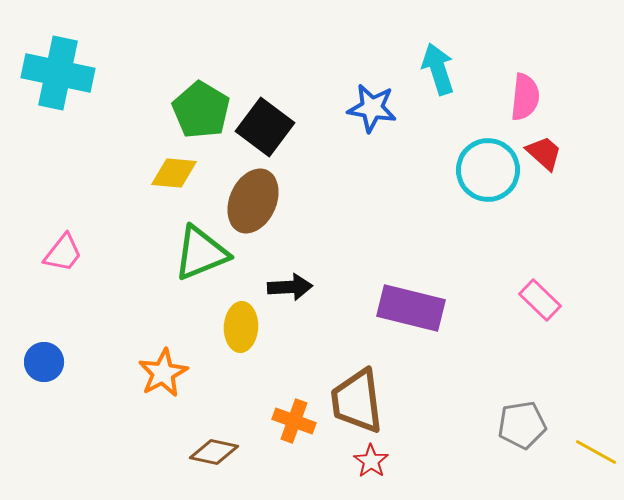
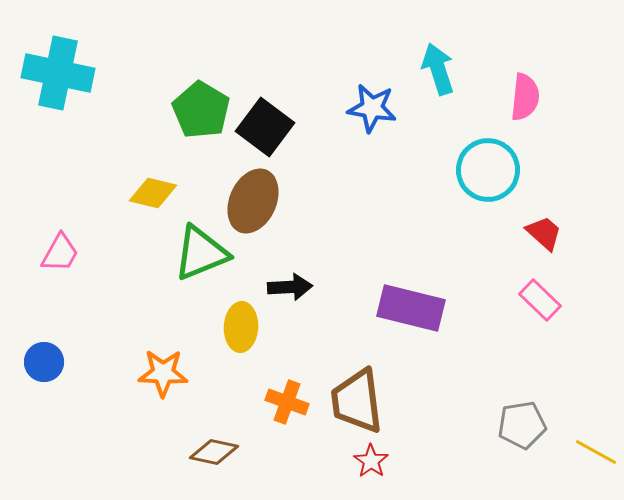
red trapezoid: moved 80 px down
yellow diamond: moved 21 px left, 20 px down; rotated 9 degrees clockwise
pink trapezoid: moved 3 px left; rotated 9 degrees counterclockwise
orange star: rotated 30 degrees clockwise
orange cross: moved 7 px left, 19 px up
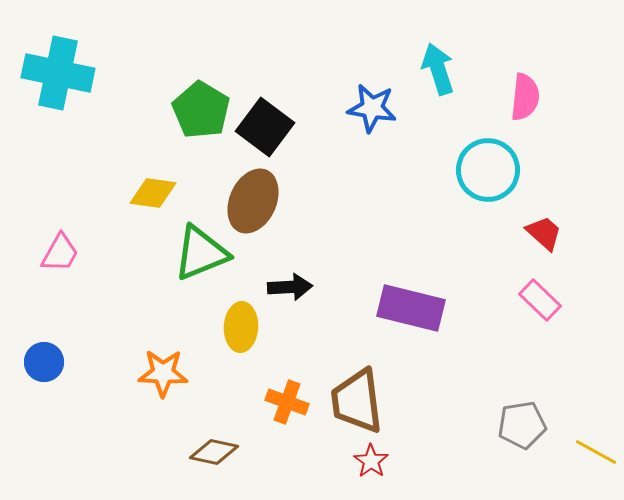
yellow diamond: rotated 6 degrees counterclockwise
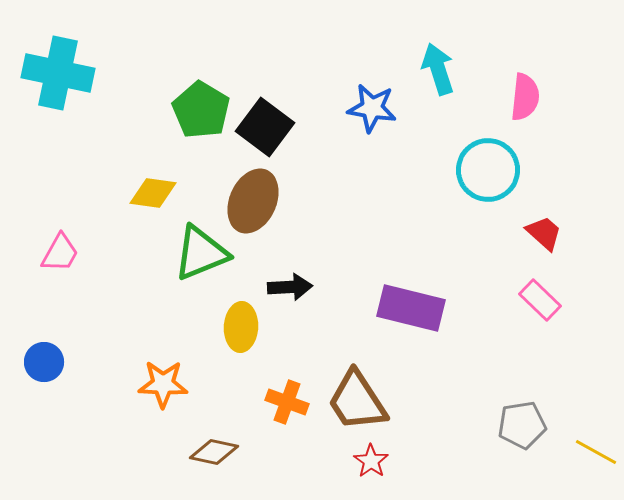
orange star: moved 11 px down
brown trapezoid: rotated 26 degrees counterclockwise
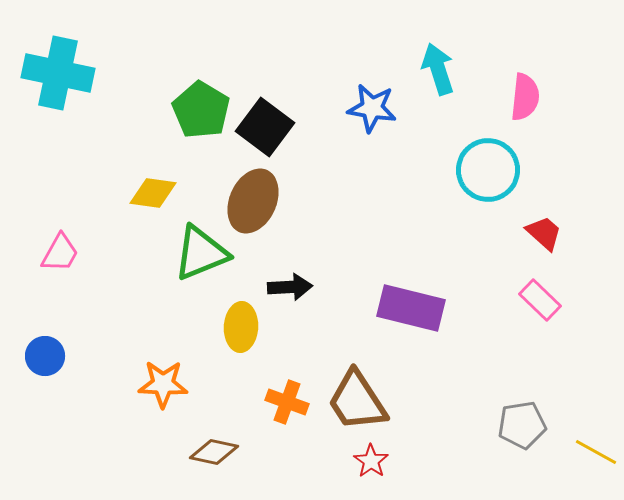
blue circle: moved 1 px right, 6 px up
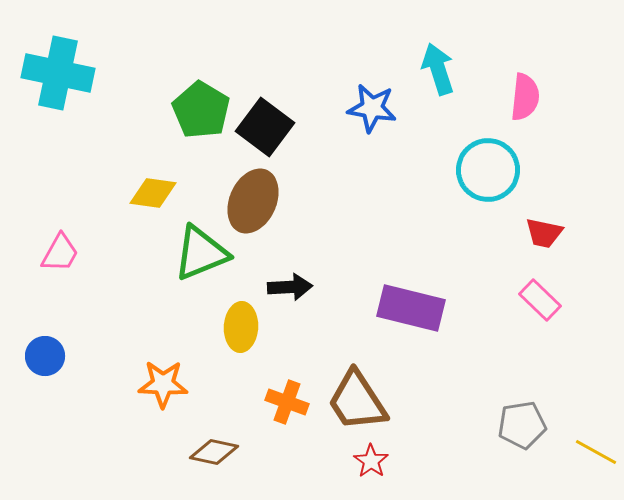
red trapezoid: rotated 150 degrees clockwise
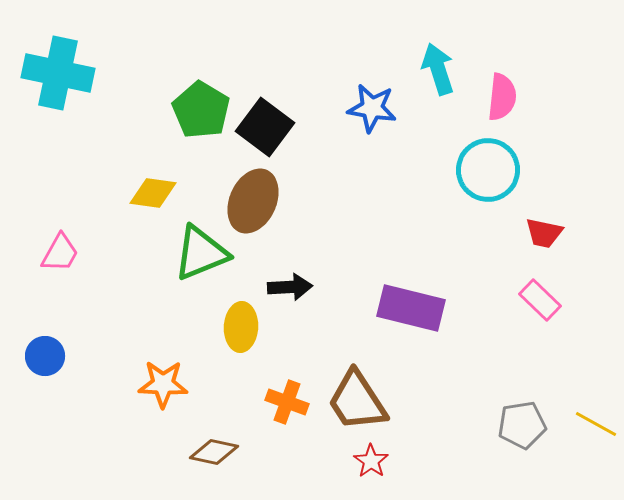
pink semicircle: moved 23 px left
yellow line: moved 28 px up
